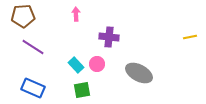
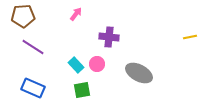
pink arrow: rotated 40 degrees clockwise
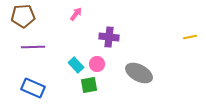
purple line: rotated 35 degrees counterclockwise
green square: moved 7 px right, 5 px up
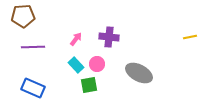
pink arrow: moved 25 px down
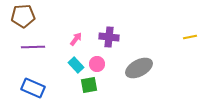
gray ellipse: moved 5 px up; rotated 56 degrees counterclockwise
